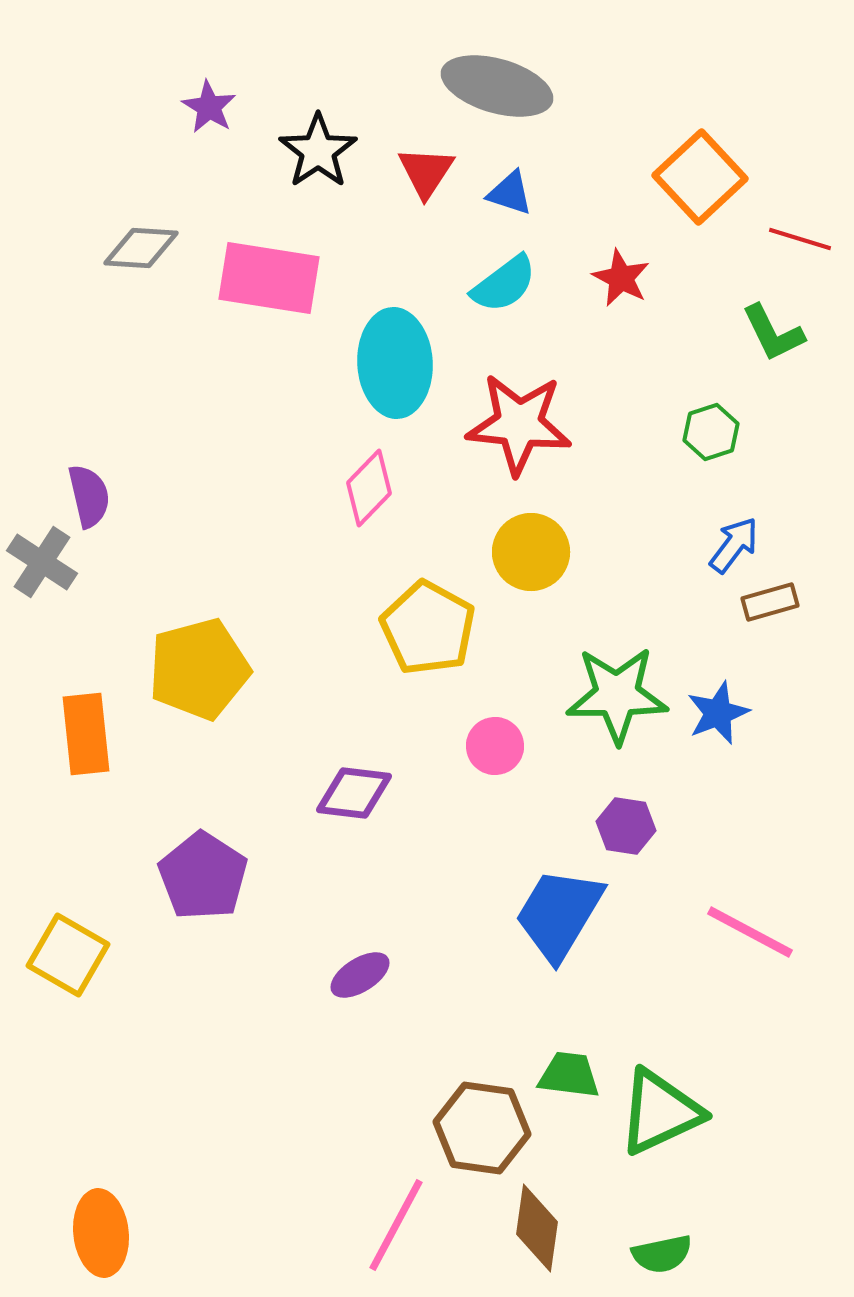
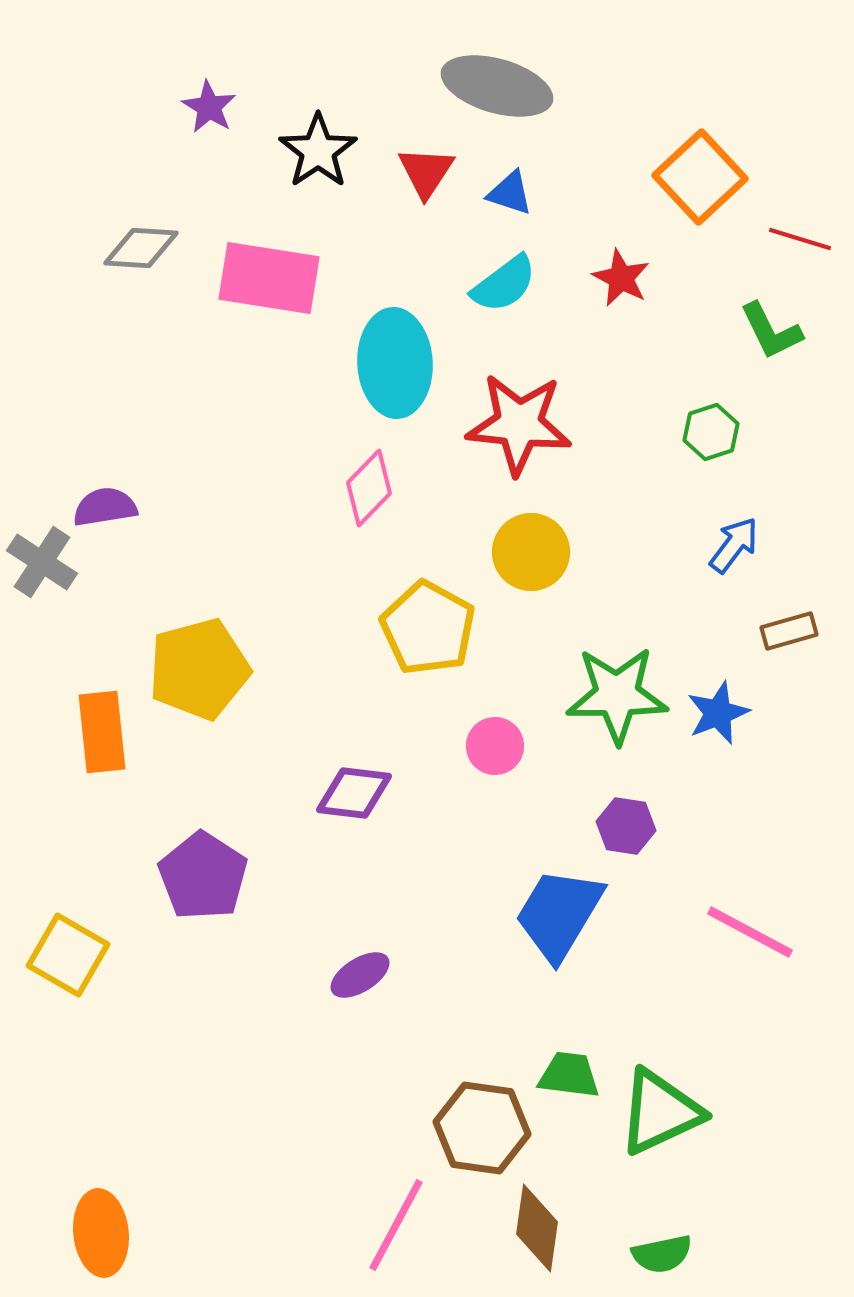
green L-shape at (773, 333): moved 2 px left, 2 px up
purple semicircle at (89, 496): moved 16 px right, 11 px down; rotated 86 degrees counterclockwise
brown rectangle at (770, 602): moved 19 px right, 29 px down
orange rectangle at (86, 734): moved 16 px right, 2 px up
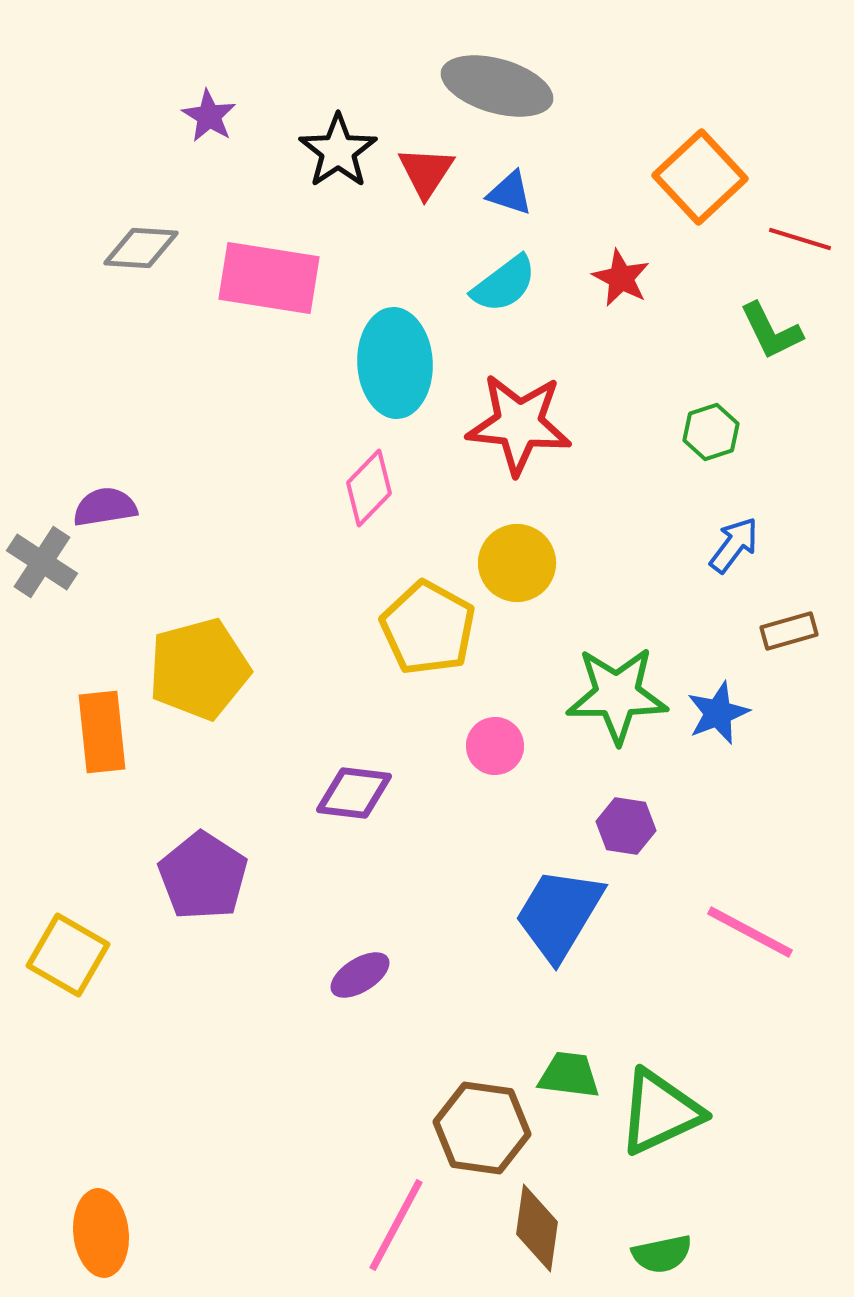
purple star at (209, 107): moved 9 px down
black star at (318, 151): moved 20 px right
yellow circle at (531, 552): moved 14 px left, 11 px down
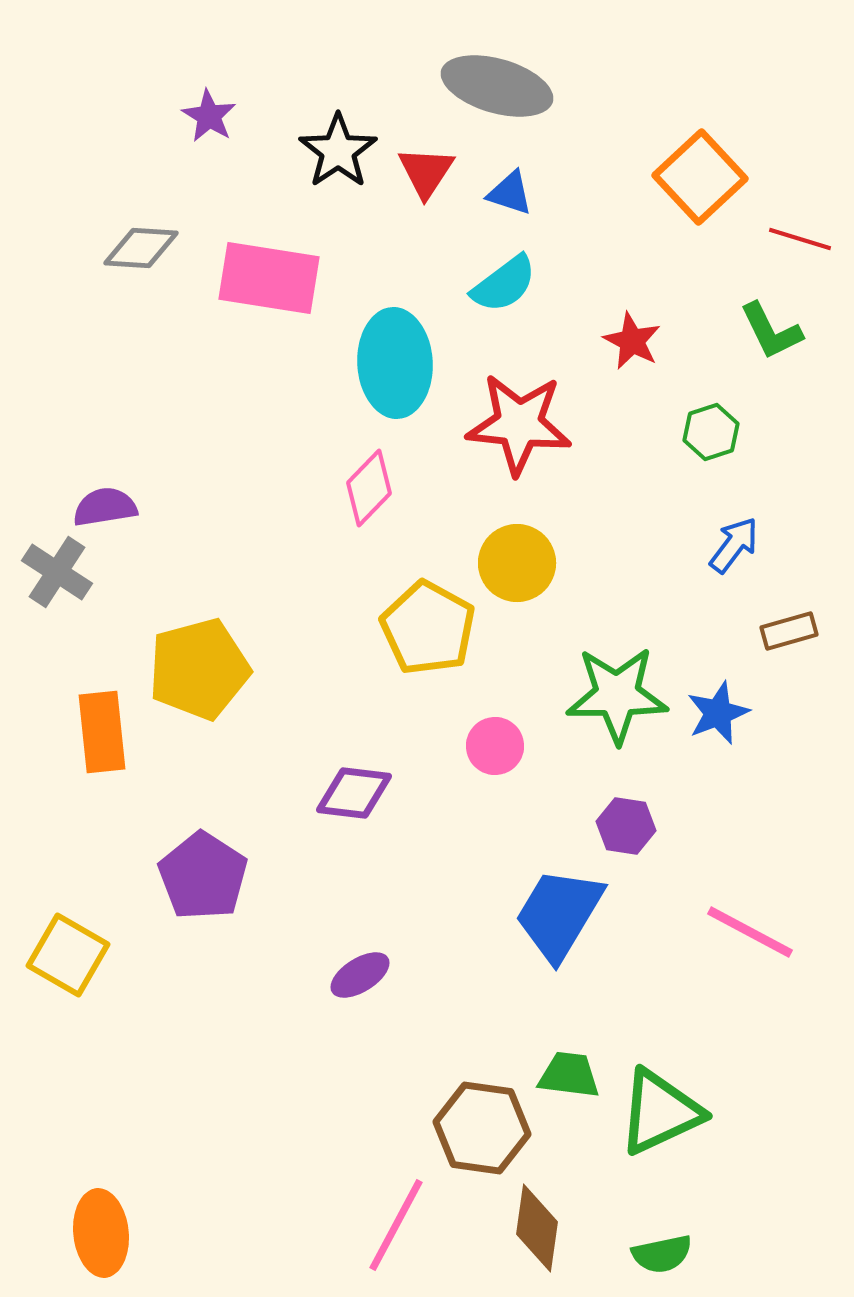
red star at (621, 278): moved 11 px right, 63 px down
gray cross at (42, 562): moved 15 px right, 10 px down
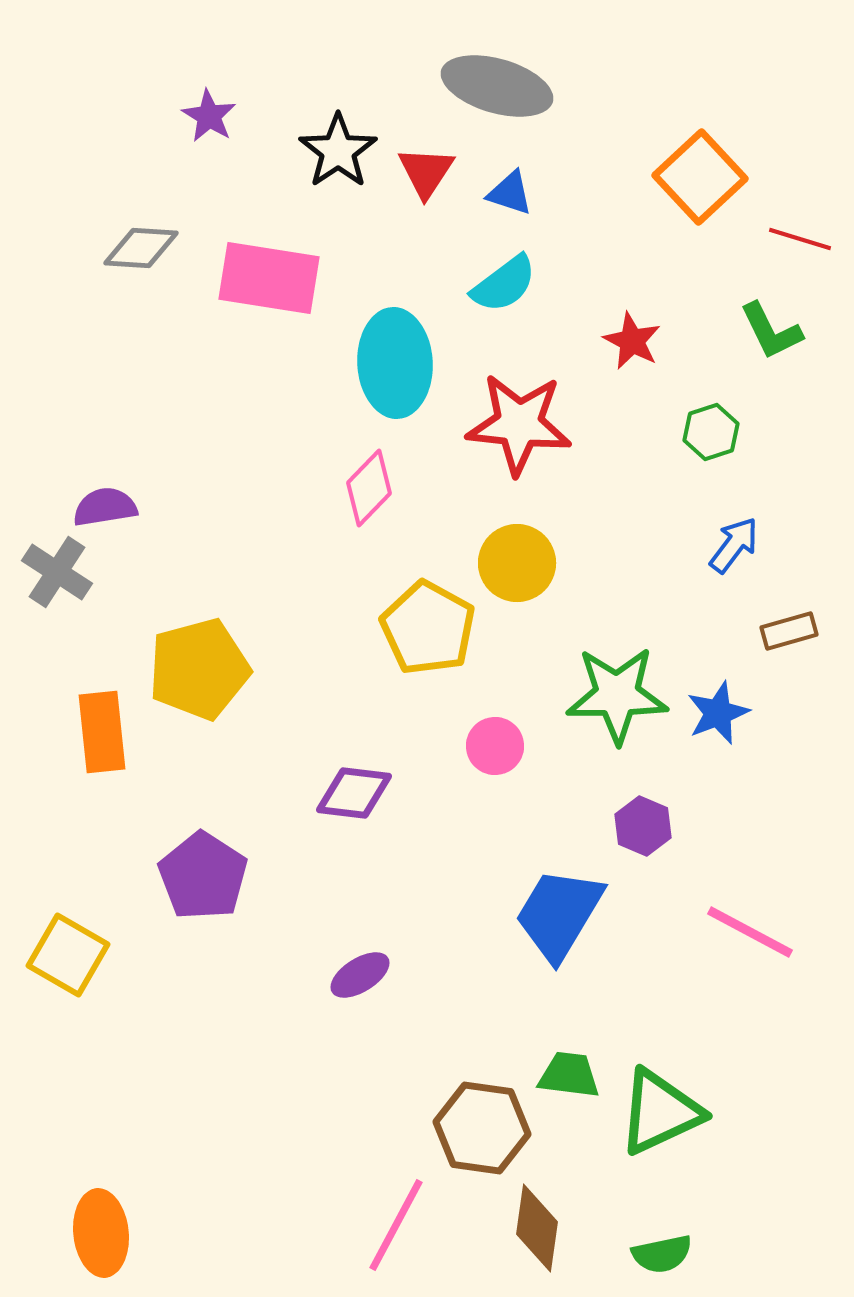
purple hexagon at (626, 826): moved 17 px right; rotated 14 degrees clockwise
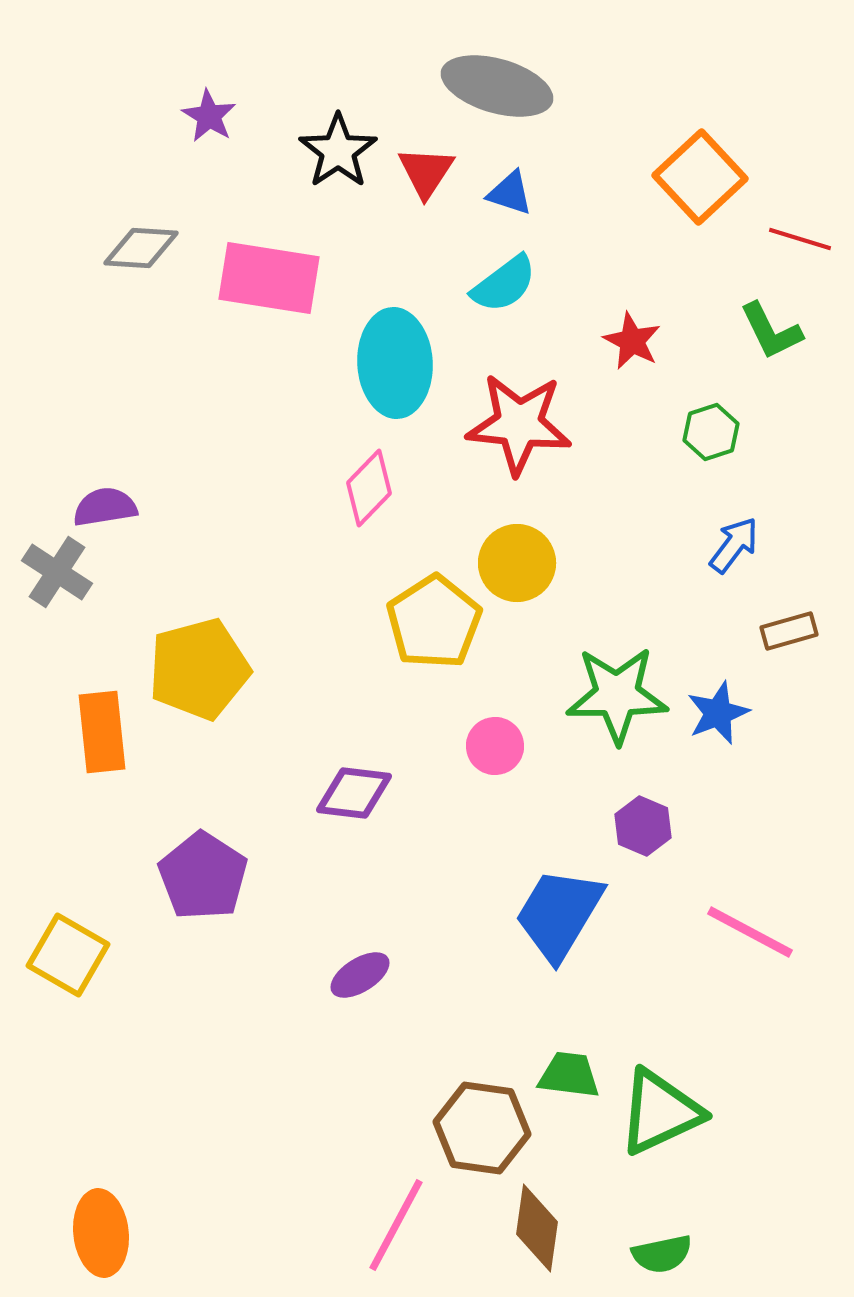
yellow pentagon at (428, 628): moved 6 px right, 6 px up; rotated 10 degrees clockwise
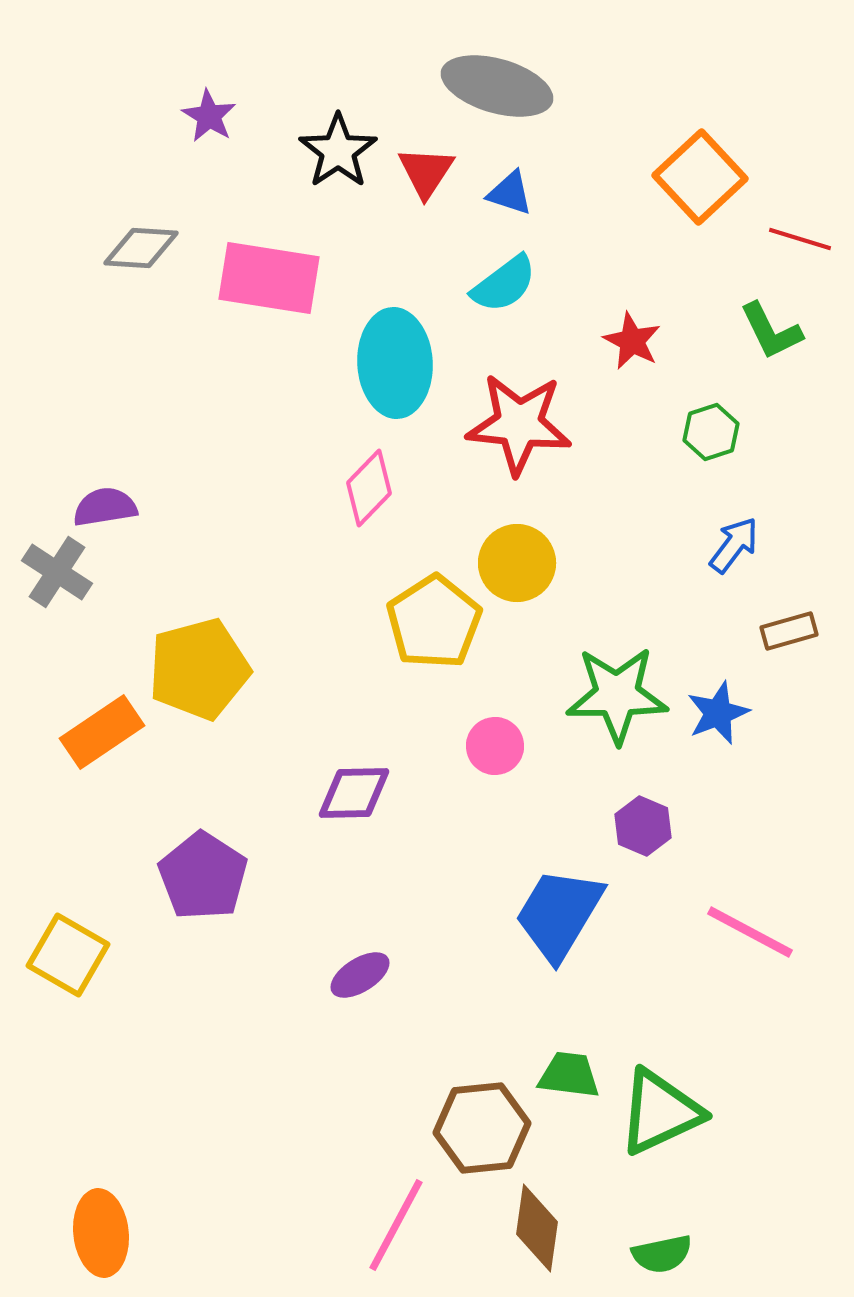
orange rectangle at (102, 732): rotated 62 degrees clockwise
purple diamond at (354, 793): rotated 8 degrees counterclockwise
brown hexagon at (482, 1128): rotated 14 degrees counterclockwise
